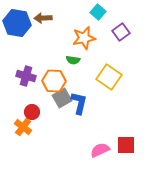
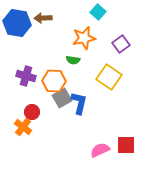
purple square: moved 12 px down
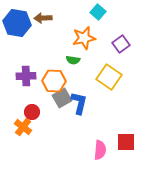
purple cross: rotated 18 degrees counterclockwise
red square: moved 3 px up
pink semicircle: rotated 120 degrees clockwise
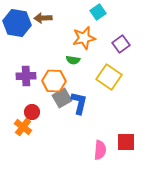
cyan square: rotated 14 degrees clockwise
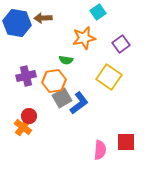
green semicircle: moved 7 px left
purple cross: rotated 12 degrees counterclockwise
orange hexagon: rotated 10 degrees counterclockwise
blue L-shape: rotated 40 degrees clockwise
red circle: moved 3 px left, 4 px down
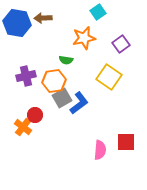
red circle: moved 6 px right, 1 px up
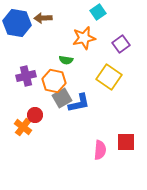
orange hexagon: rotated 20 degrees clockwise
blue L-shape: rotated 25 degrees clockwise
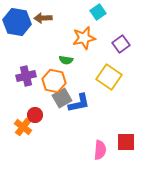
blue hexagon: moved 1 px up
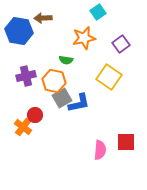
blue hexagon: moved 2 px right, 9 px down
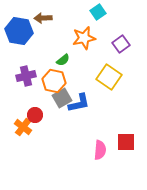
green semicircle: moved 3 px left; rotated 48 degrees counterclockwise
